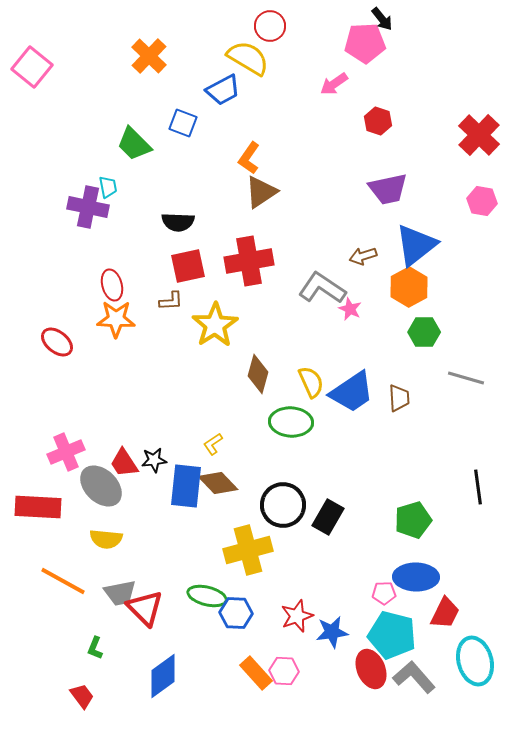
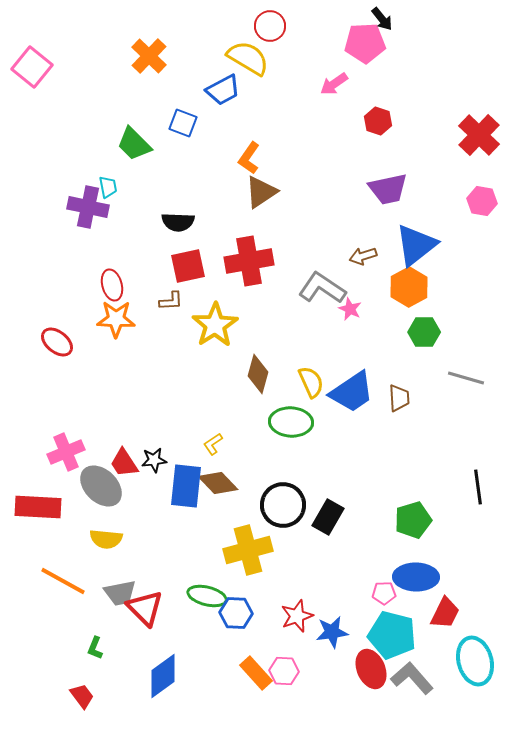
gray L-shape at (414, 677): moved 2 px left, 1 px down
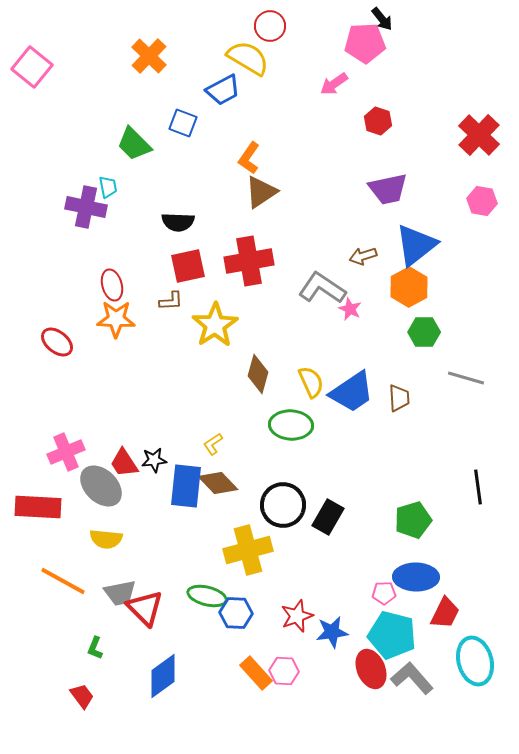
purple cross at (88, 207): moved 2 px left
green ellipse at (291, 422): moved 3 px down
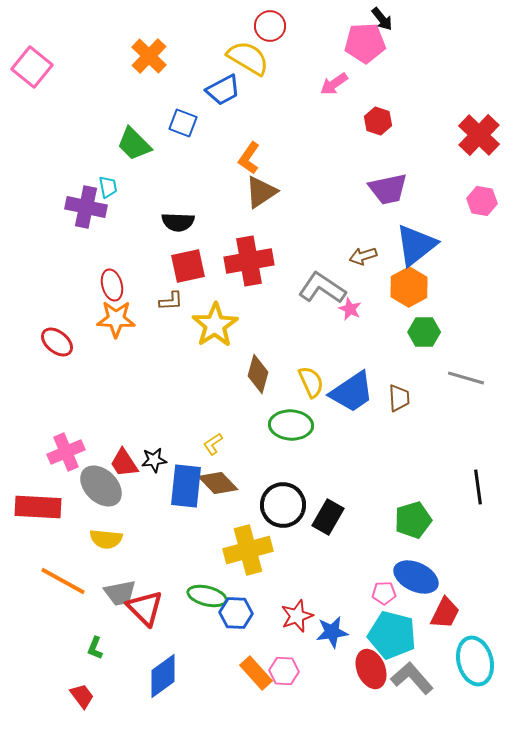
blue ellipse at (416, 577): rotated 24 degrees clockwise
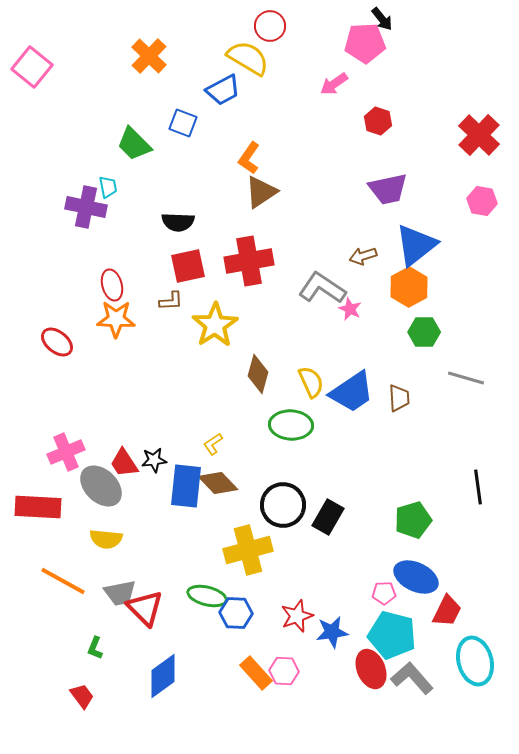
red trapezoid at (445, 613): moved 2 px right, 2 px up
